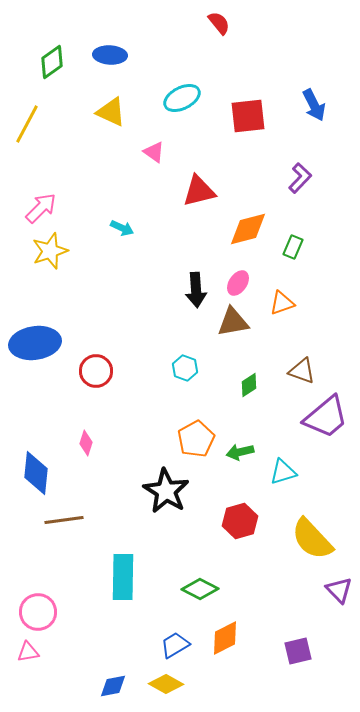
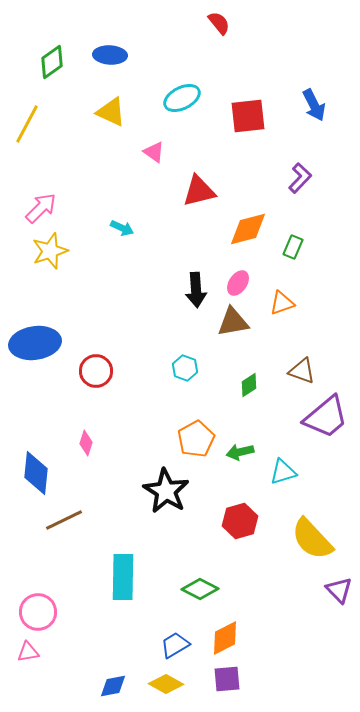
brown line at (64, 520): rotated 18 degrees counterclockwise
purple square at (298, 651): moved 71 px left, 28 px down; rotated 8 degrees clockwise
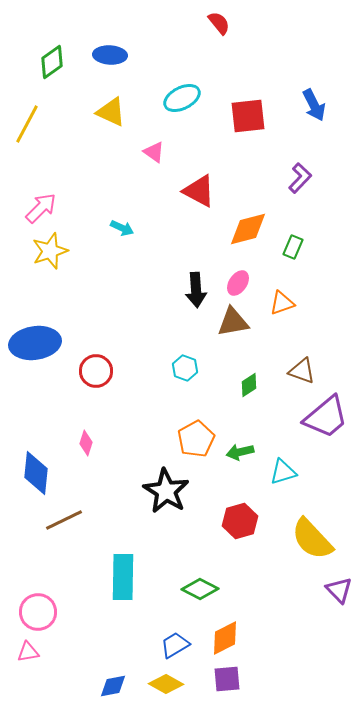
red triangle at (199, 191): rotated 42 degrees clockwise
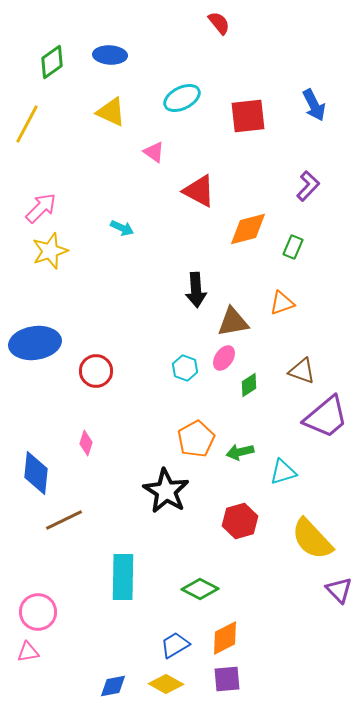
purple L-shape at (300, 178): moved 8 px right, 8 px down
pink ellipse at (238, 283): moved 14 px left, 75 px down
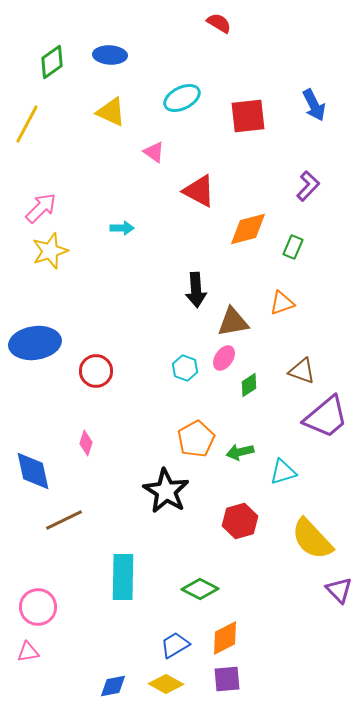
red semicircle at (219, 23): rotated 20 degrees counterclockwise
cyan arrow at (122, 228): rotated 25 degrees counterclockwise
blue diamond at (36, 473): moved 3 px left, 2 px up; rotated 18 degrees counterclockwise
pink circle at (38, 612): moved 5 px up
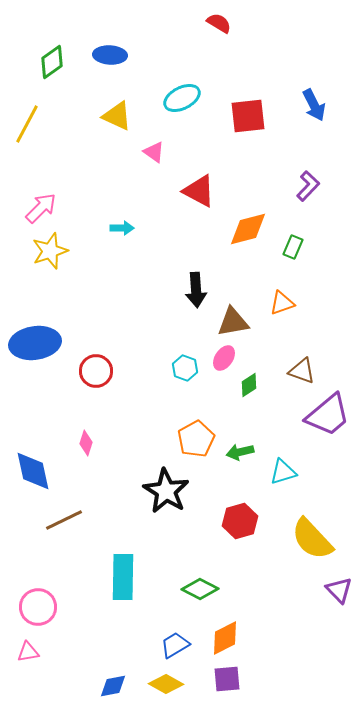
yellow triangle at (111, 112): moved 6 px right, 4 px down
purple trapezoid at (326, 417): moved 2 px right, 2 px up
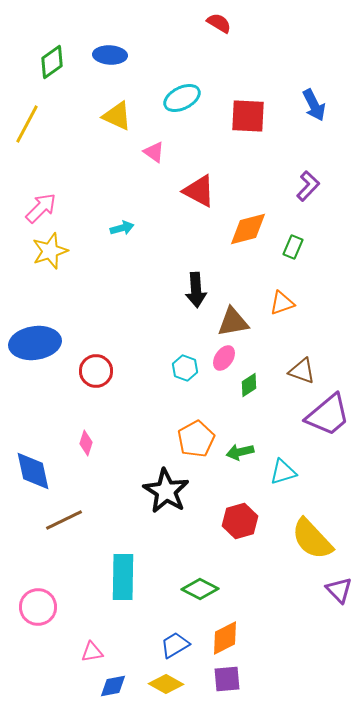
red square at (248, 116): rotated 9 degrees clockwise
cyan arrow at (122, 228): rotated 15 degrees counterclockwise
pink triangle at (28, 652): moved 64 px right
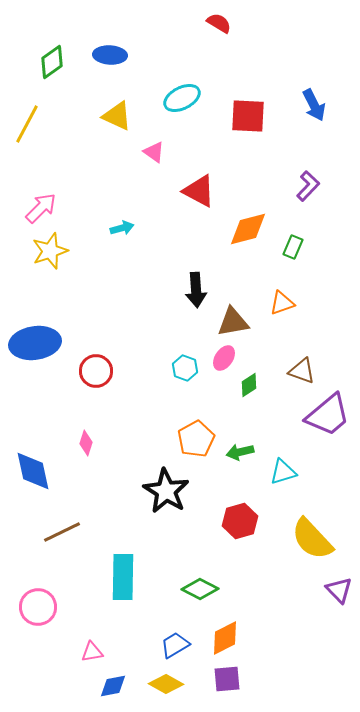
brown line at (64, 520): moved 2 px left, 12 px down
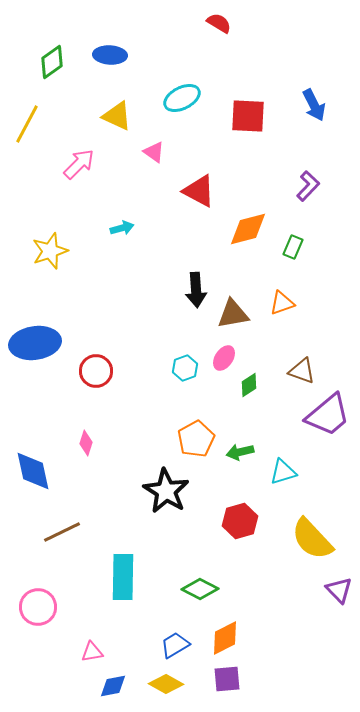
pink arrow at (41, 208): moved 38 px right, 44 px up
brown triangle at (233, 322): moved 8 px up
cyan hexagon at (185, 368): rotated 20 degrees clockwise
